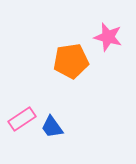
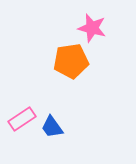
pink star: moved 16 px left, 9 px up
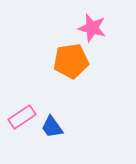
pink rectangle: moved 2 px up
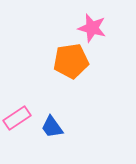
pink rectangle: moved 5 px left, 1 px down
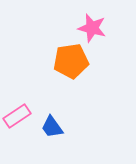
pink rectangle: moved 2 px up
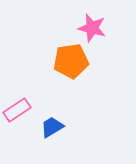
pink rectangle: moved 6 px up
blue trapezoid: rotated 95 degrees clockwise
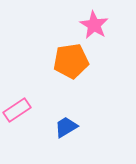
pink star: moved 2 px right, 3 px up; rotated 16 degrees clockwise
blue trapezoid: moved 14 px right
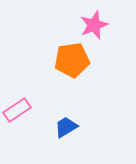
pink star: rotated 20 degrees clockwise
orange pentagon: moved 1 px right, 1 px up
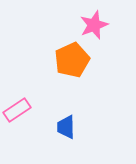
orange pentagon: rotated 16 degrees counterclockwise
blue trapezoid: rotated 60 degrees counterclockwise
